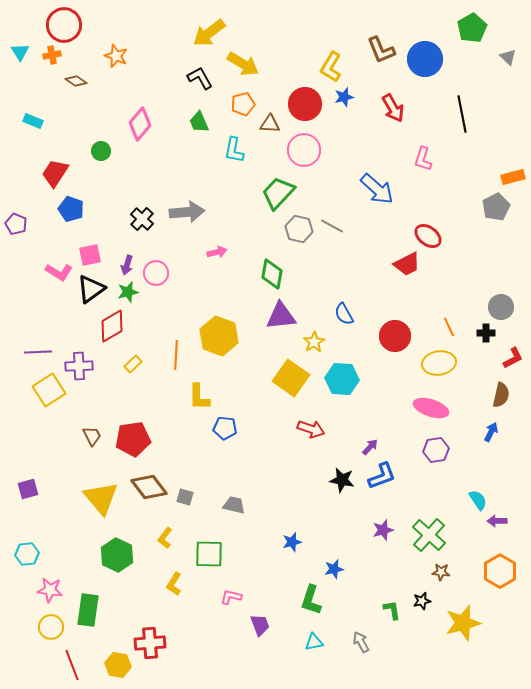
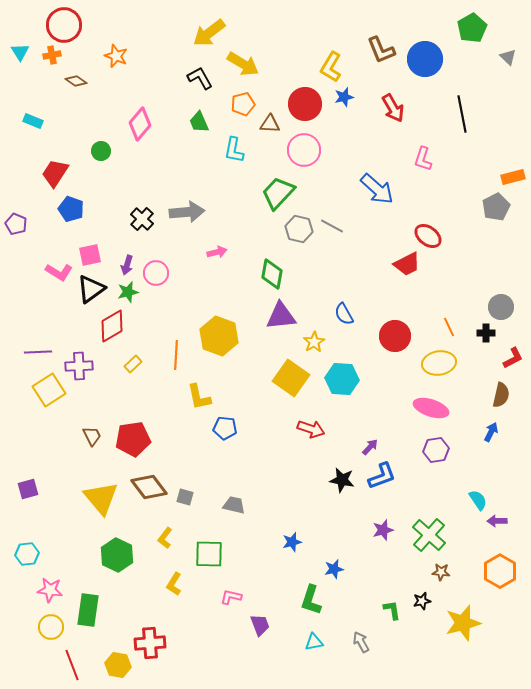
yellow L-shape at (199, 397): rotated 12 degrees counterclockwise
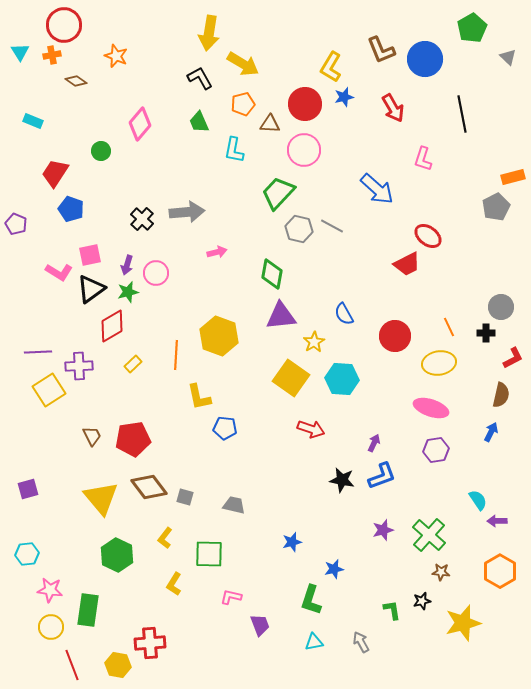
yellow arrow at (209, 33): rotated 44 degrees counterclockwise
purple arrow at (370, 447): moved 4 px right, 4 px up; rotated 18 degrees counterclockwise
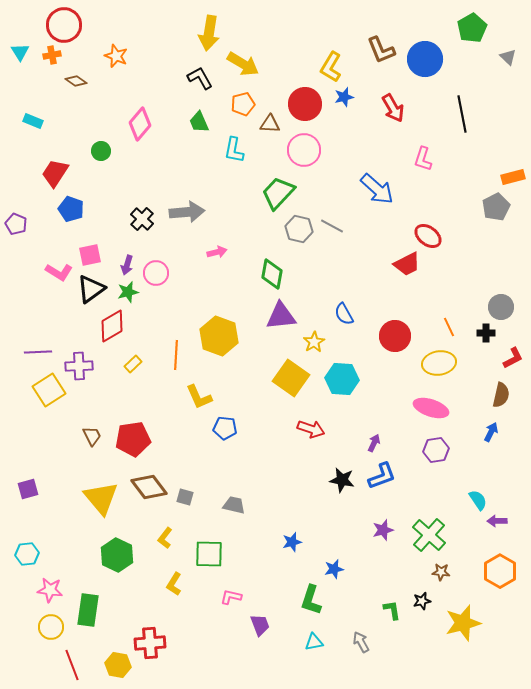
yellow L-shape at (199, 397): rotated 12 degrees counterclockwise
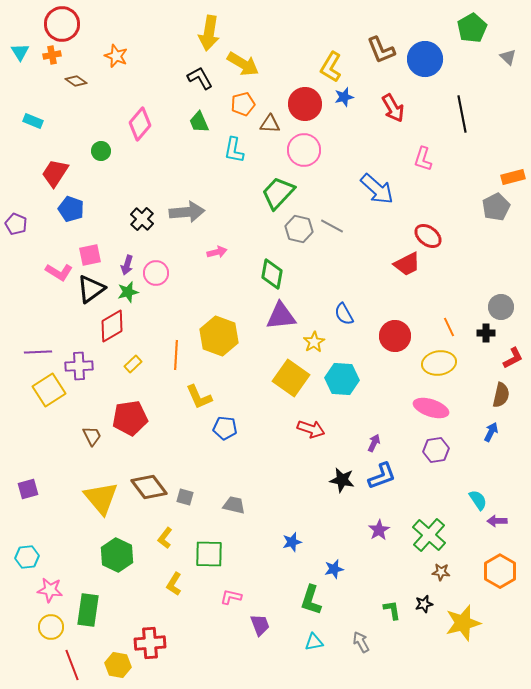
red circle at (64, 25): moved 2 px left, 1 px up
red pentagon at (133, 439): moved 3 px left, 21 px up
purple star at (383, 530): moved 4 px left; rotated 15 degrees counterclockwise
cyan hexagon at (27, 554): moved 3 px down
black star at (422, 601): moved 2 px right, 3 px down
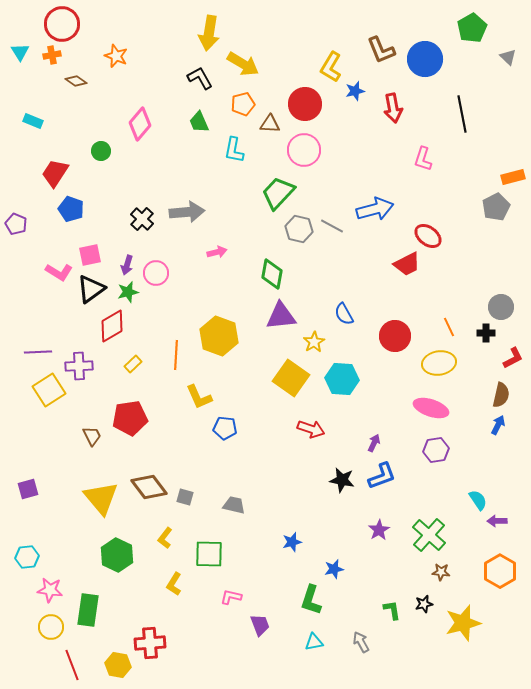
blue star at (344, 97): moved 11 px right, 6 px up
red arrow at (393, 108): rotated 20 degrees clockwise
blue arrow at (377, 189): moved 2 px left, 20 px down; rotated 57 degrees counterclockwise
blue arrow at (491, 432): moved 7 px right, 7 px up
